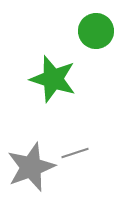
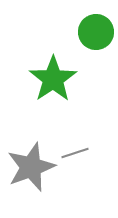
green circle: moved 1 px down
green star: rotated 21 degrees clockwise
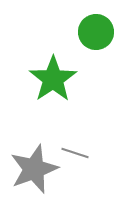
gray line: rotated 36 degrees clockwise
gray star: moved 3 px right, 2 px down
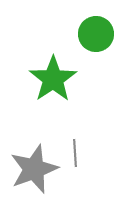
green circle: moved 2 px down
gray line: rotated 68 degrees clockwise
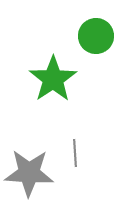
green circle: moved 2 px down
gray star: moved 5 px left, 4 px down; rotated 24 degrees clockwise
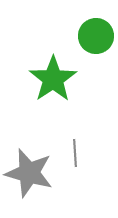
gray star: rotated 12 degrees clockwise
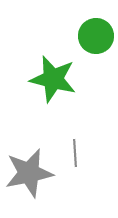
green star: rotated 24 degrees counterclockwise
gray star: rotated 27 degrees counterclockwise
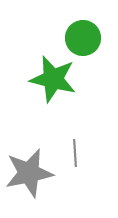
green circle: moved 13 px left, 2 px down
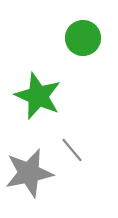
green star: moved 15 px left, 17 px down; rotated 9 degrees clockwise
gray line: moved 3 px left, 3 px up; rotated 36 degrees counterclockwise
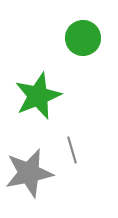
green star: rotated 27 degrees clockwise
gray line: rotated 24 degrees clockwise
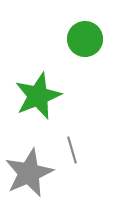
green circle: moved 2 px right, 1 px down
gray star: rotated 12 degrees counterclockwise
